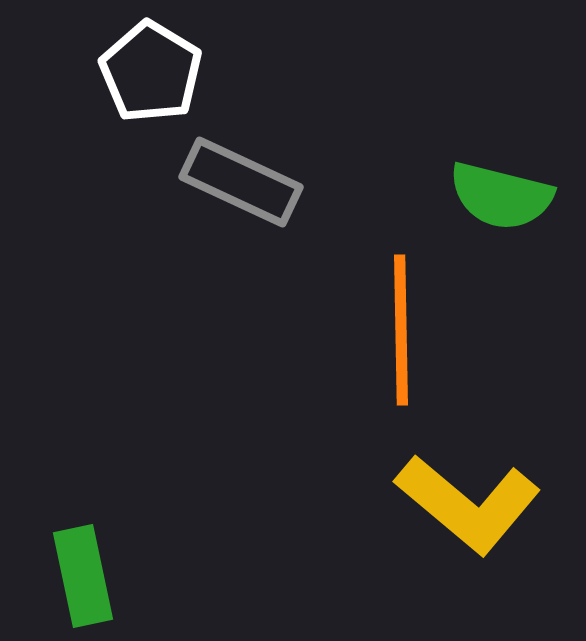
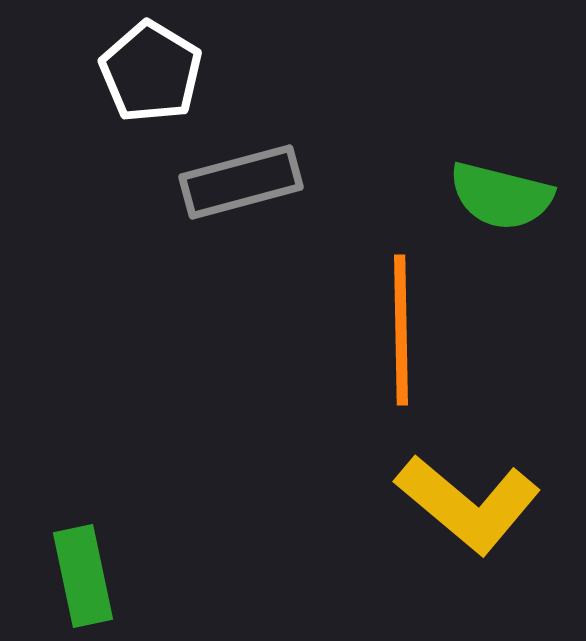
gray rectangle: rotated 40 degrees counterclockwise
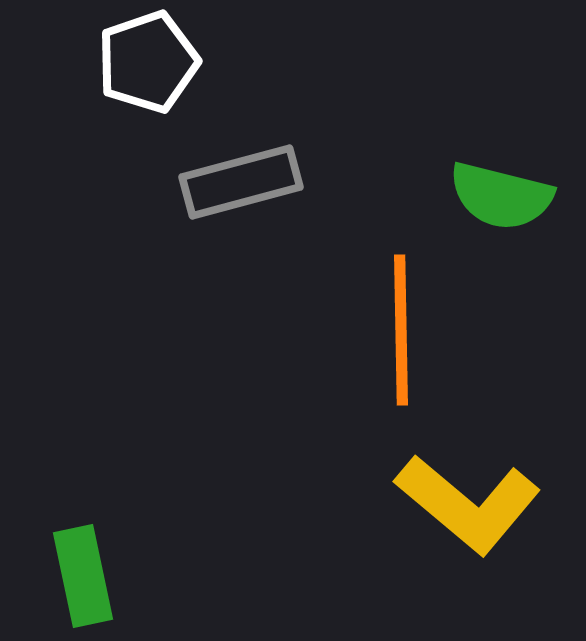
white pentagon: moved 3 px left, 10 px up; rotated 22 degrees clockwise
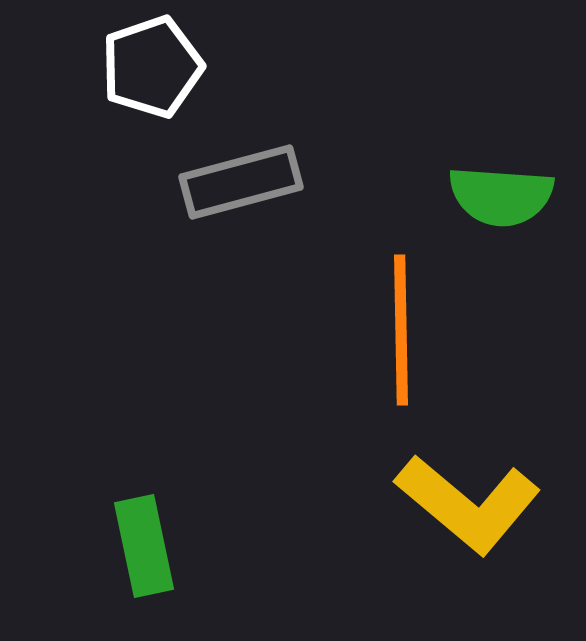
white pentagon: moved 4 px right, 5 px down
green semicircle: rotated 10 degrees counterclockwise
green rectangle: moved 61 px right, 30 px up
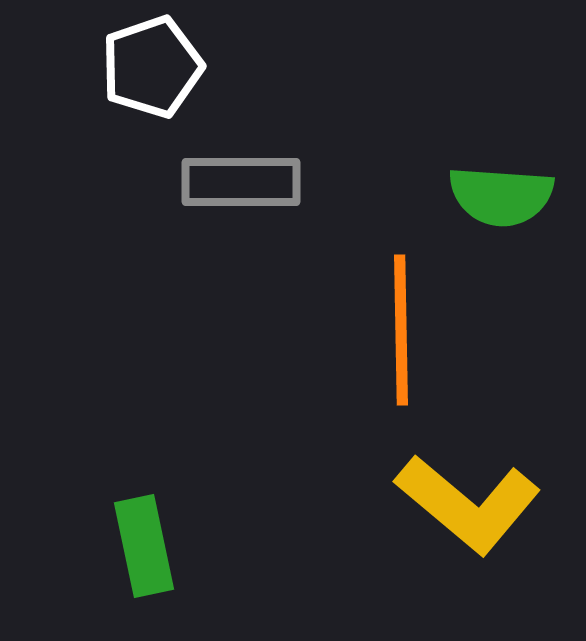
gray rectangle: rotated 15 degrees clockwise
